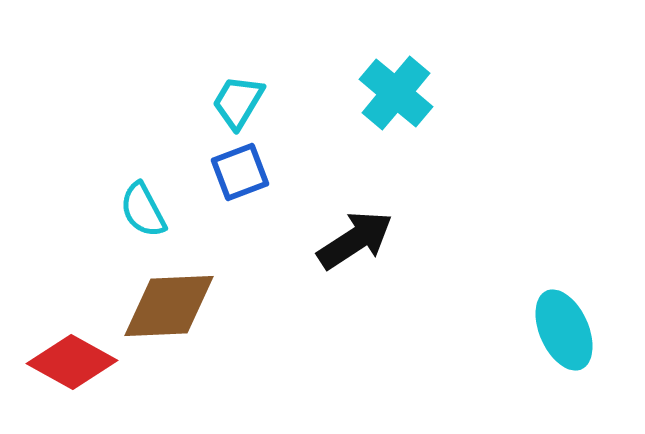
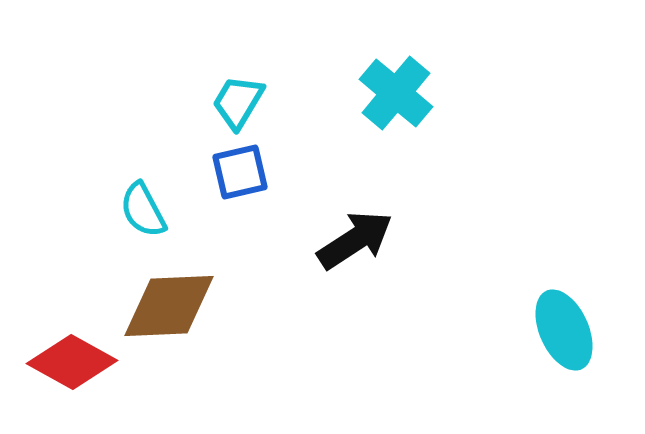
blue square: rotated 8 degrees clockwise
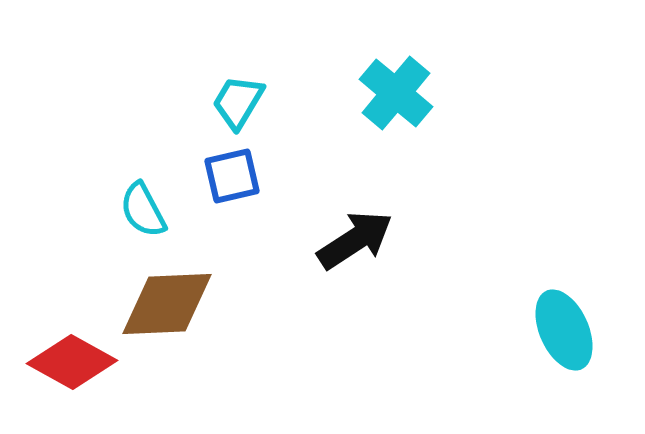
blue square: moved 8 px left, 4 px down
brown diamond: moved 2 px left, 2 px up
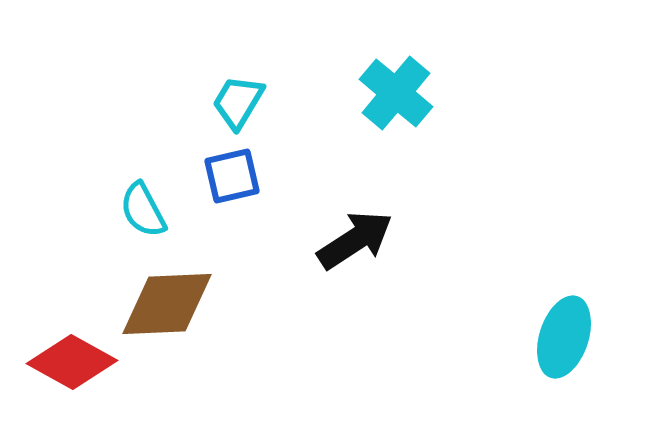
cyan ellipse: moved 7 px down; rotated 42 degrees clockwise
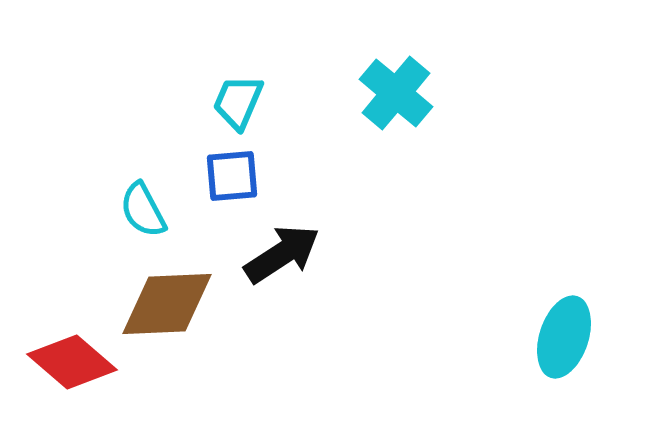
cyan trapezoid: rotated 8 degrees counterclockwise
blue square: rotated 8 degrees clockwise
black arrow: moved 73 px left, 14 px down
red diamond: rotated 12 degrees clockwise
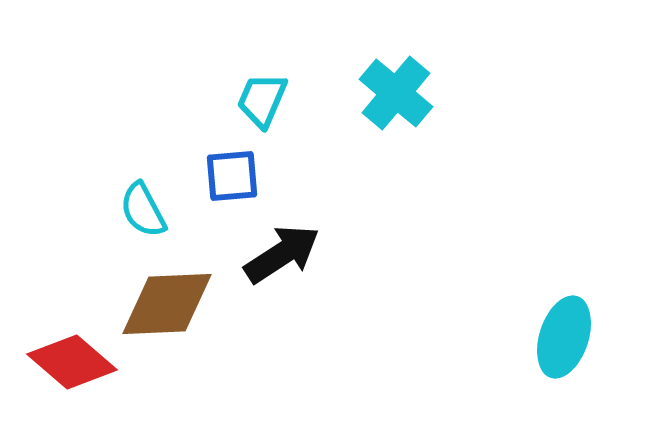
cyan trapezoid: moved 24 px right, 2 px up
